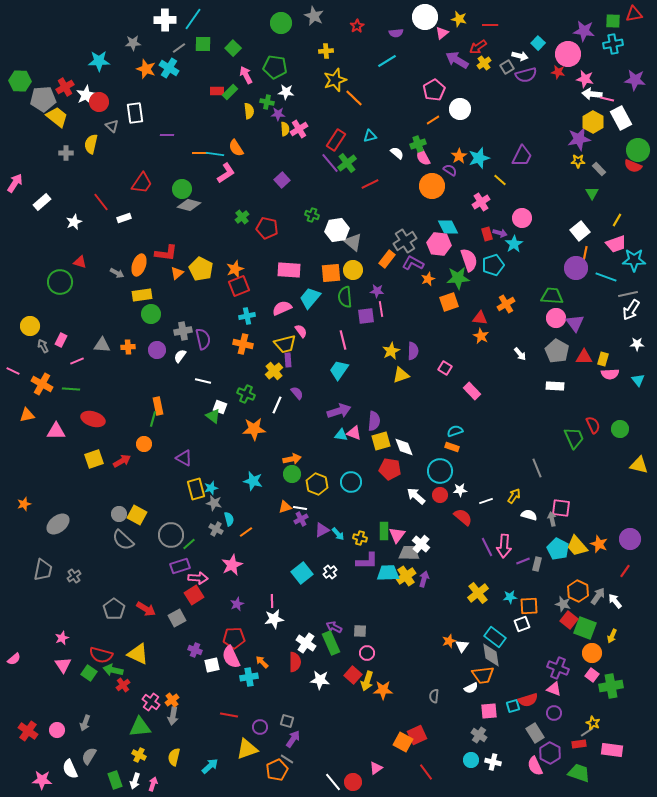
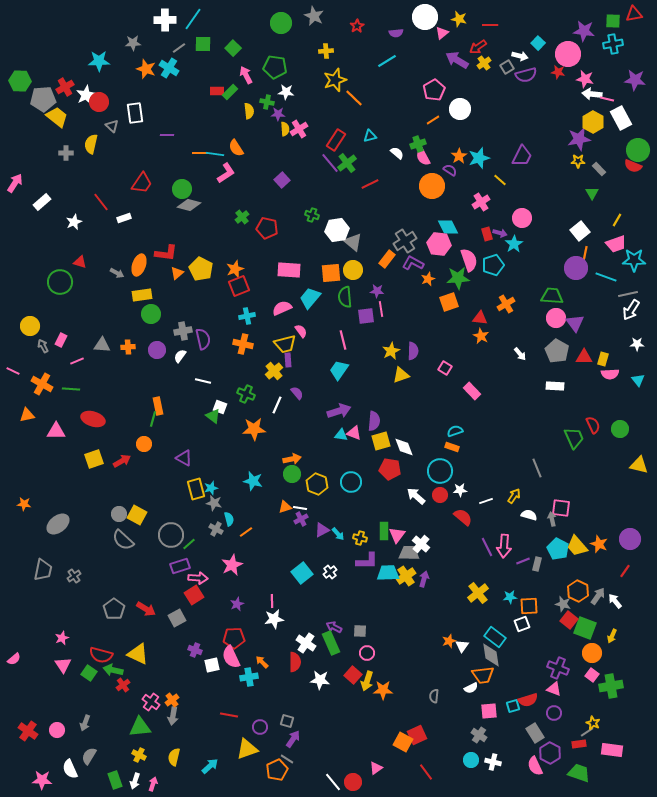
orange star at (24, 504): rotated 24 degrees clockwise
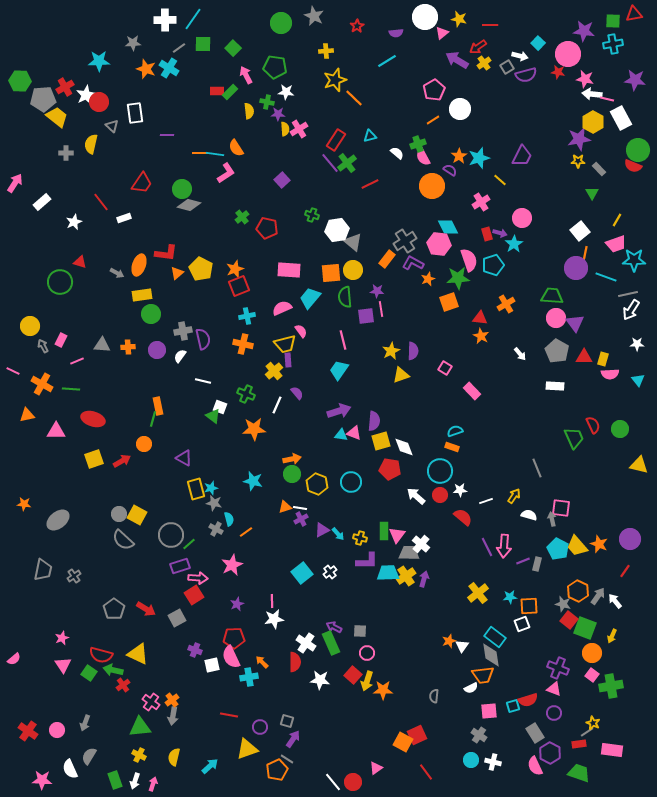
gray ellipse at (58, 524): moved 4 px up
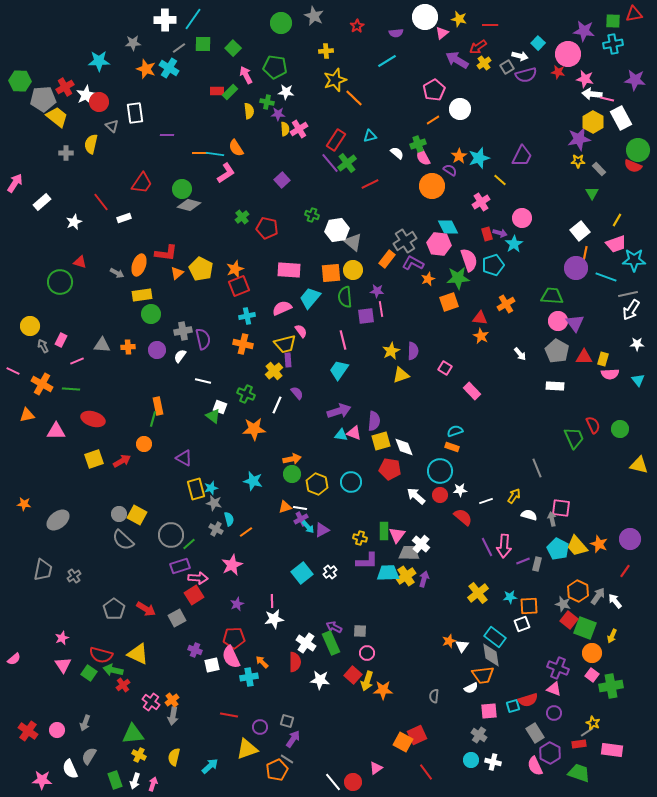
pink circle at (556, 318): moved 2 px right, 3 px down
cyan arrow at (338, 534): moved 30 px left, 7 px up
green triangle at (140, 727): moved 7 px left, 7 px down
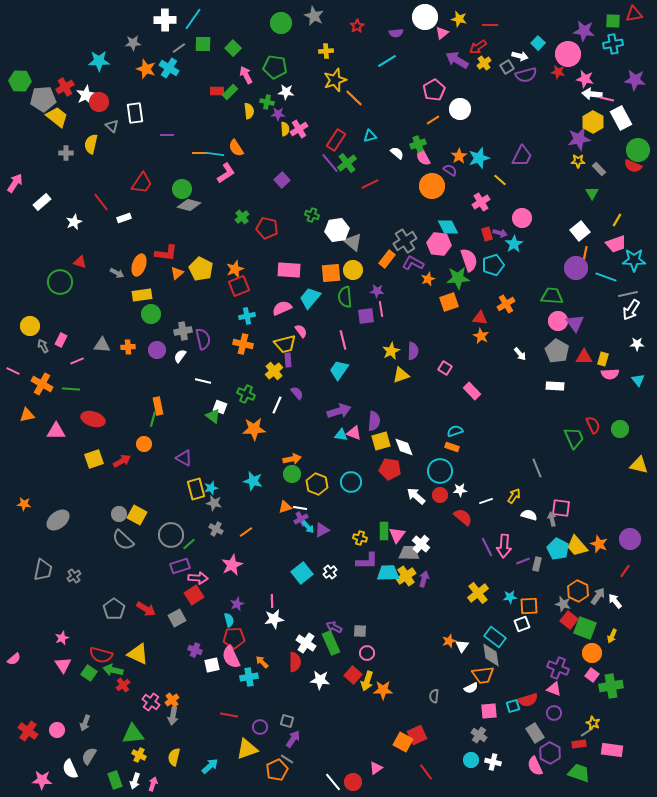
cyan semicircle at (229, 519): moved 101 px down
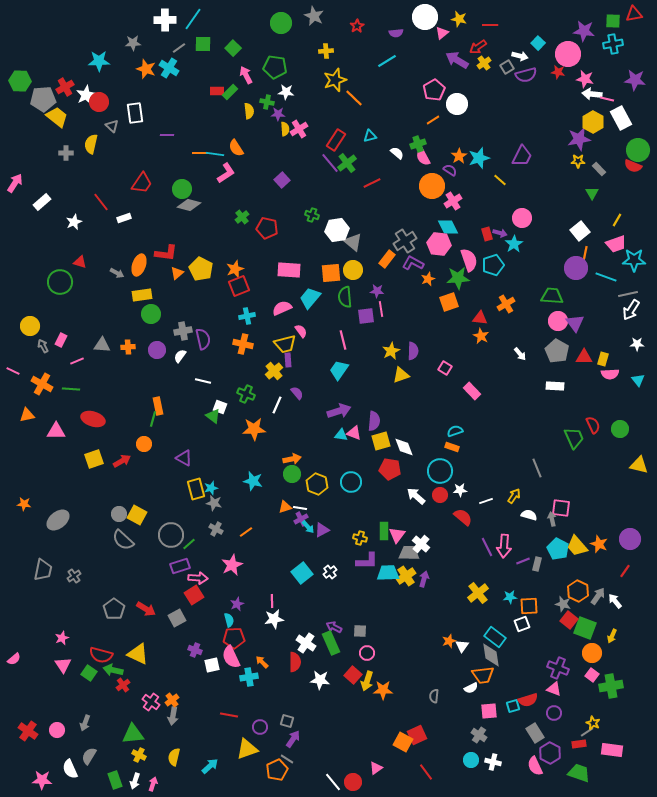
white circle at (460, 109): moved 3 px left, 5 px up
red line at (370, 184): moved 2 px right, 1 px up
pink cross at (481, 202): moved 28 px left, 1 px up
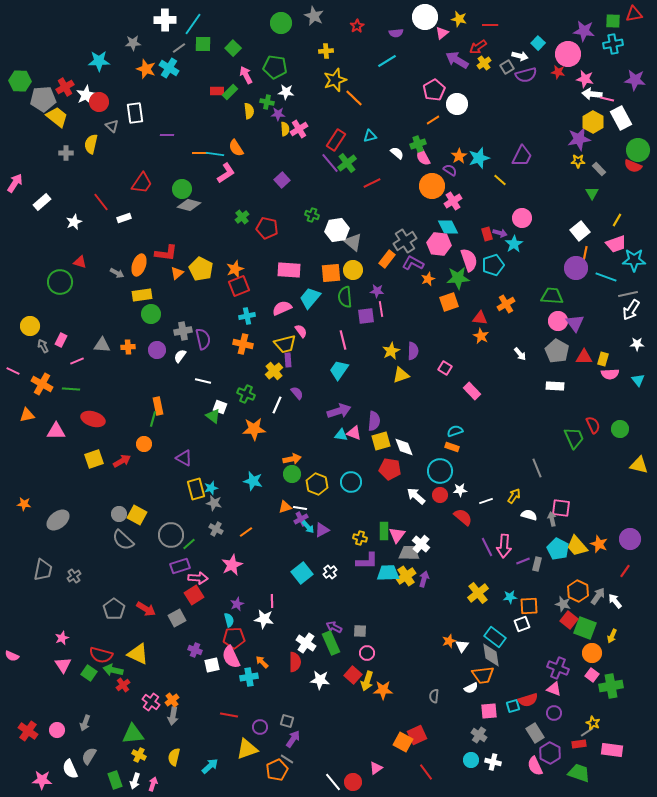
cyan line at (193, 19): moved 5 px down
white star at (274, 619): moved 10 px left; rotated 18 degrees clockwise
pink semicircle at (14, 659): moved 2 px left, 3 px up; rotated 64 degrees clockwise
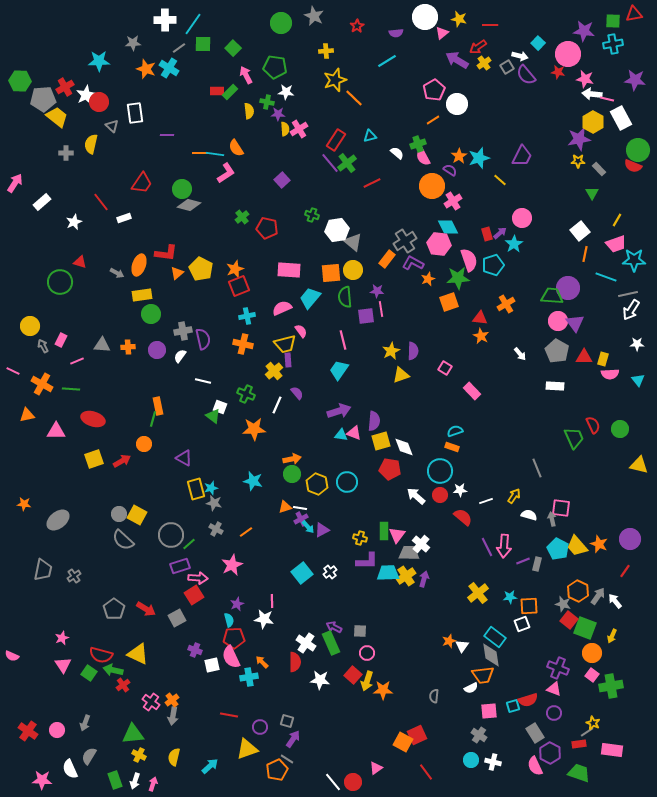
purple semicircle at (526, 75): rotated 65 degrees clockwise
purple arrow at (500, 233): rotated 56 degrees counterclockwise
purple circle at (576, 268): moved 8 px left, 20 px down
cyan circle at (351, 482): moved 4 px left
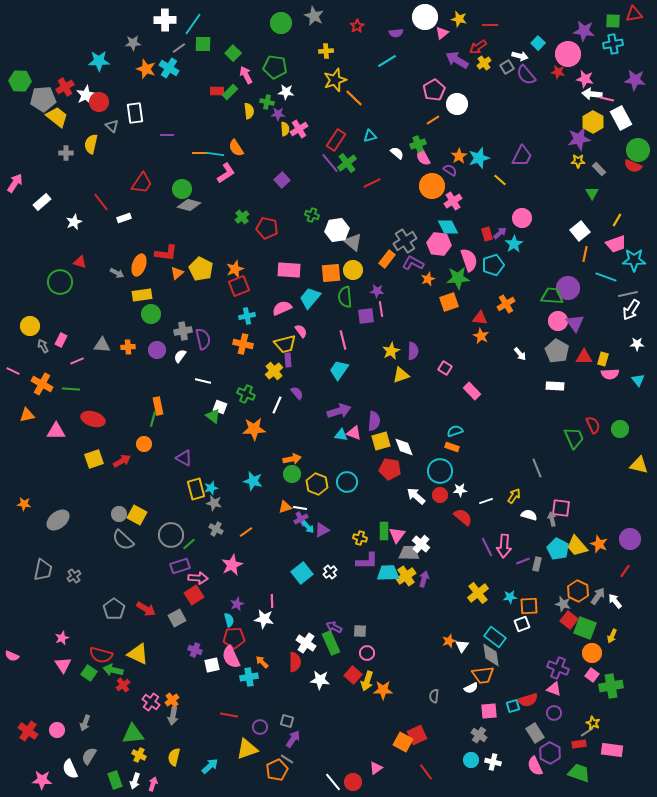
green square at (233, 48): moved 5 px down
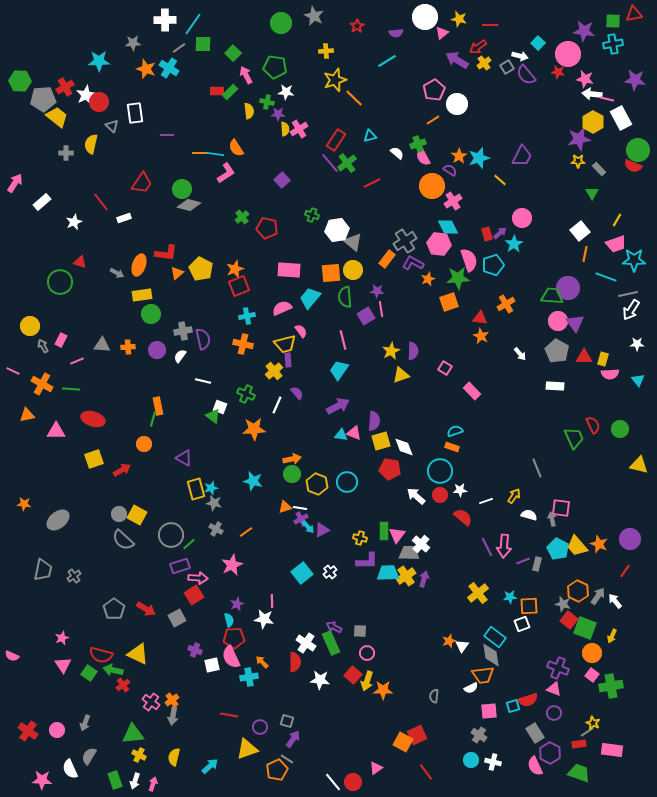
purple square at (366, 316): rotated 24 degrees counterclockwise
purple arrow at (339, 411): moved 1 px left, 5 px up; rotated 10 degrees counterclockwise
red arrow at (122, 461): moved 9 px down
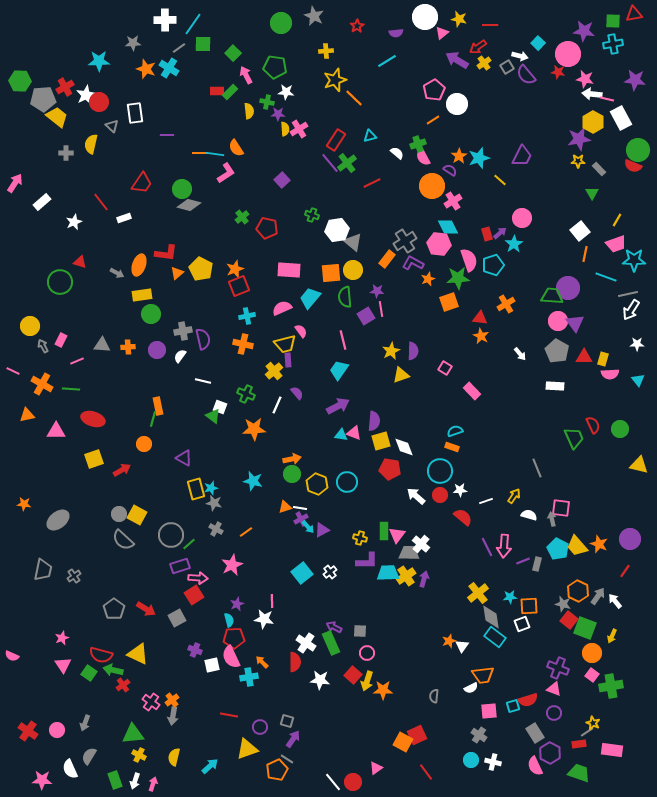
gray diamond at (491, 655): moved 38 px up
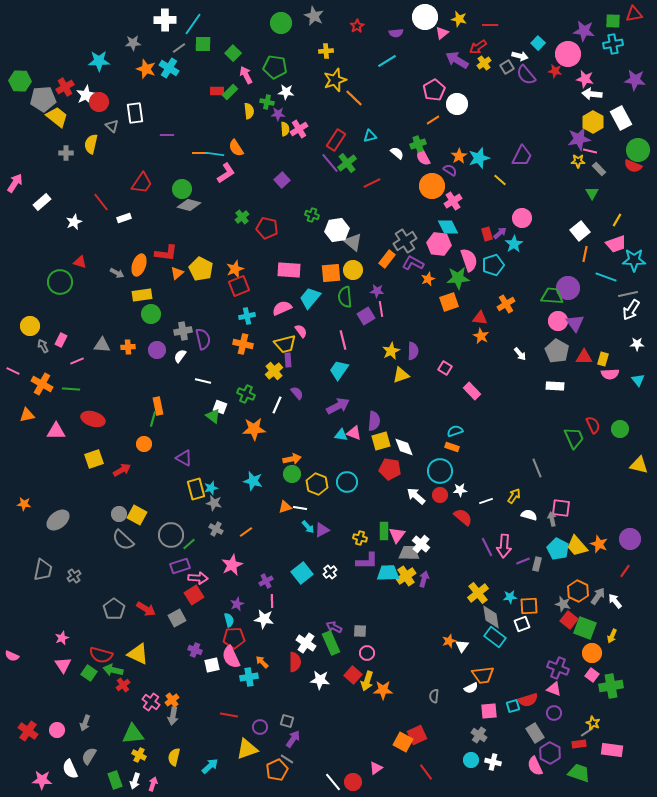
red star at (558, 72): moved 3 px left, 1 px up
pink line at (607, 99): moved 17 px left, 52 px down
purple cross at (301, 519): moved 35 px left, 62 px down
